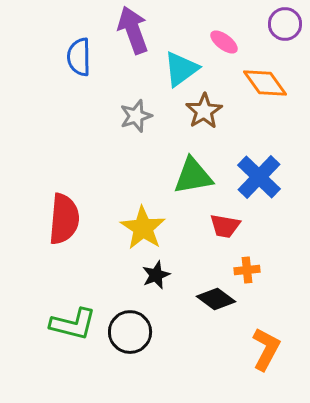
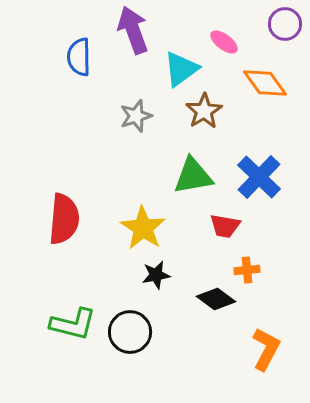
black star: rotated 12 degrees clockwise
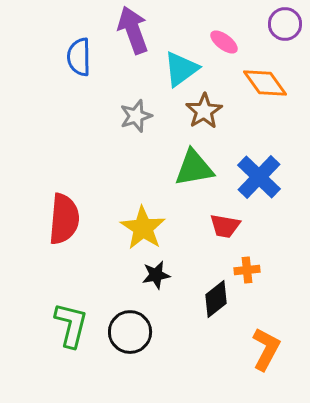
green triangle: moved 1 px right, 8 px up
black diamond: rotated 75 degrees counterclockwise
green L-shape: moved 2 px left, 1 px down; rotated 90 degrees counterclockwise
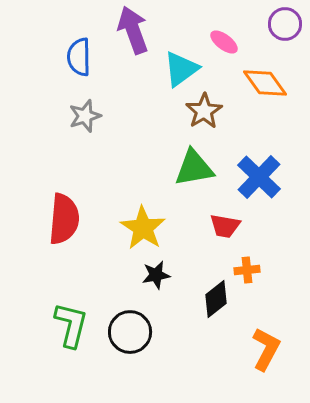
gray star: moved 51 px left
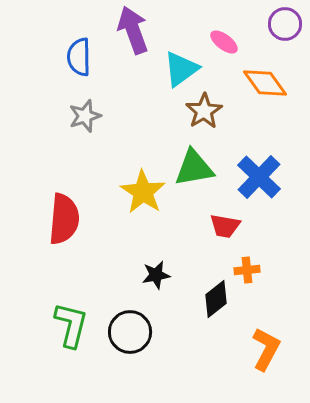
yellow star: moved 36 px up
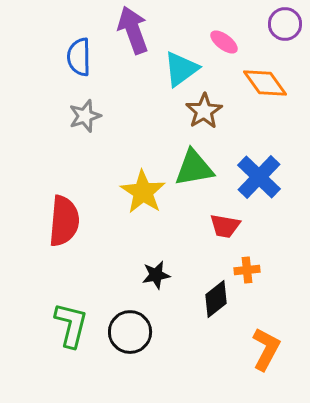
red semicircle: moved 2 px down
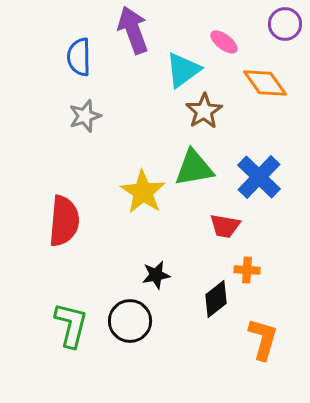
cyan triangle: moved 2 px right, 1 px down
orange cross: rotated 10 degrees clockwise
black circle: moved 11 px up
orange L-shape: moved 3 px left, 10 px up; rotated 12 degrees counterclockwise
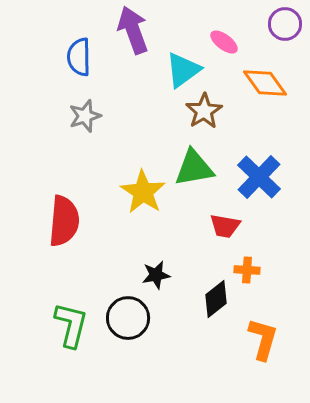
black circle: moved 2 px left, 3 px up
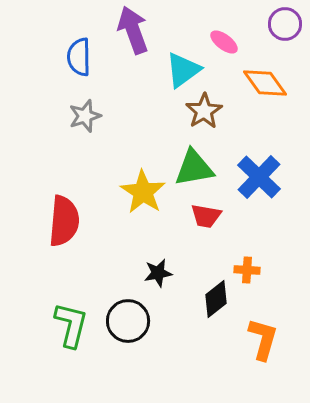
red trapezoid: moved 19 px left, 10 px up
black star: moved 2 px right, 2 px up
black circle: moved 3 px down
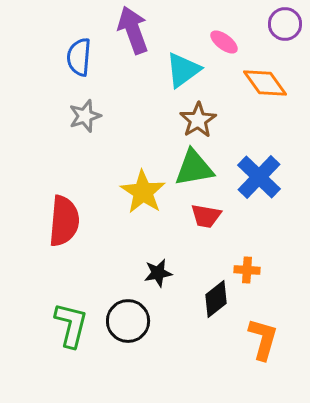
blue semicircle: rotated 6 degrees clockwise
brown star: moved 6 px left, 9 px down
